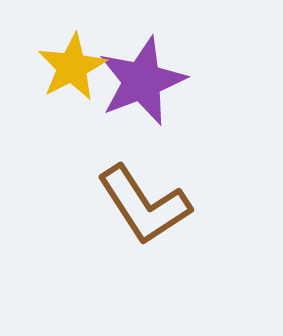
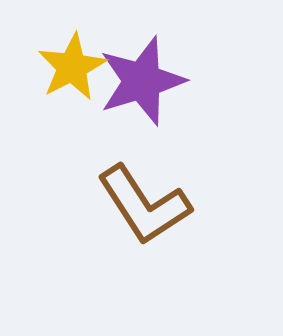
purple star: rotated 4 degrees clockwise
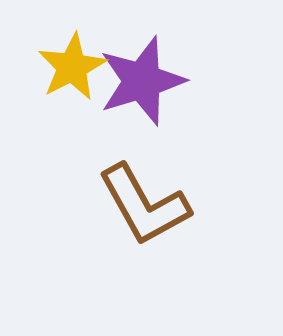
brown L-shape: rotated 4 degrees clockwise
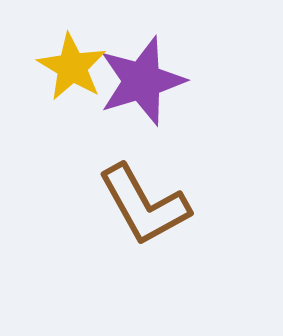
yellow star: rotated 14 degrees counterclockwise
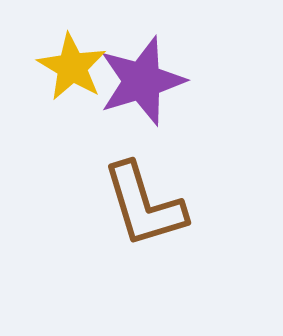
brown L-shape: rotated 12 degrees clockwise
